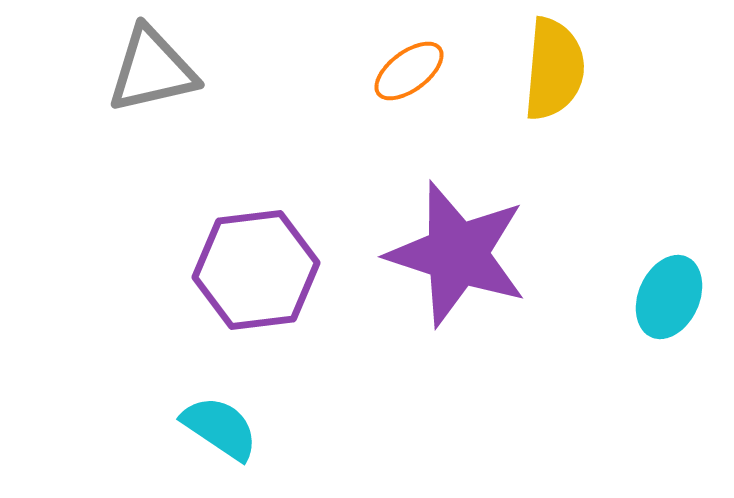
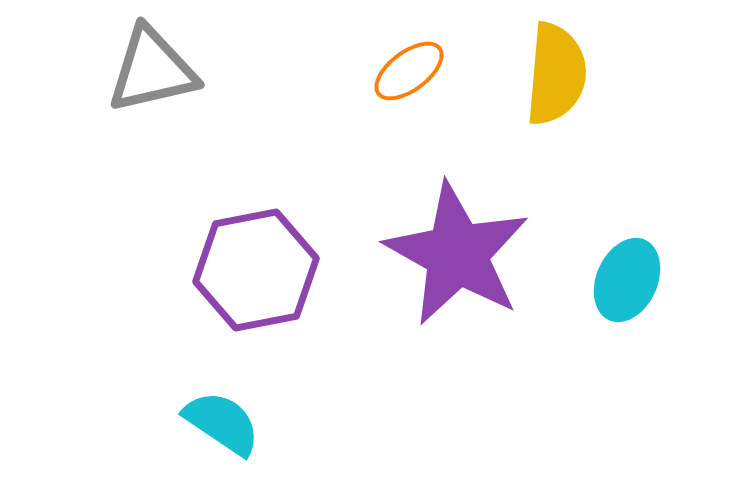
yellow semicircle: moved 2 px right, 5 px down
purple star: rotated 11 degrees clockwise
purple hexagon: rotated 4 degrees counterclockwise
cyan ellipse: moved 42 px left, 17 px up
cyan semicircle: moved 2 px right, 5 px up
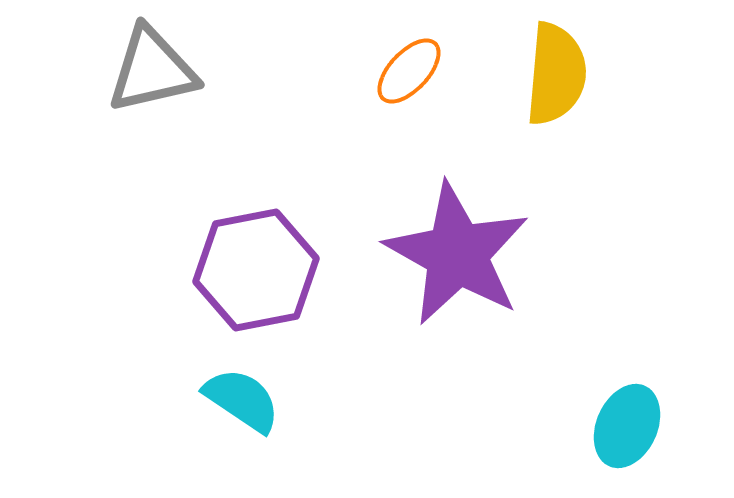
orange ellipse: rotated 10 degrees counterclockwise
cyan ellipse: moved 146 px down
cyan semicircle: moved 20 px right, 23 px up
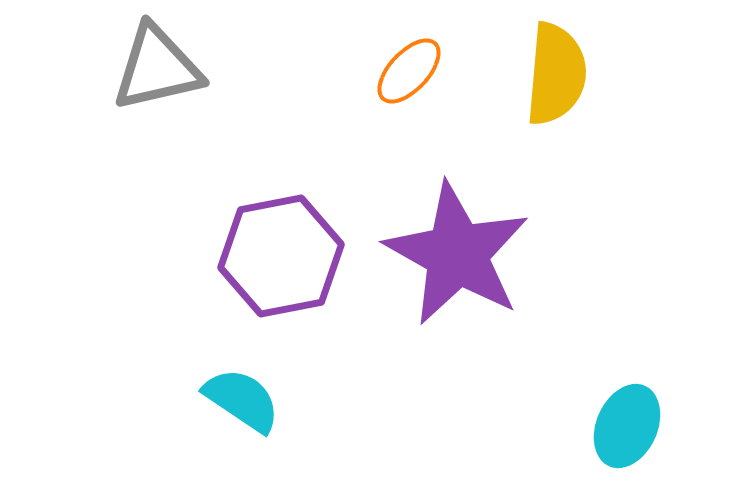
gray triangle: moved 5 px right, 2 px up
purple hexagon: moved 25 px right, 14 px up
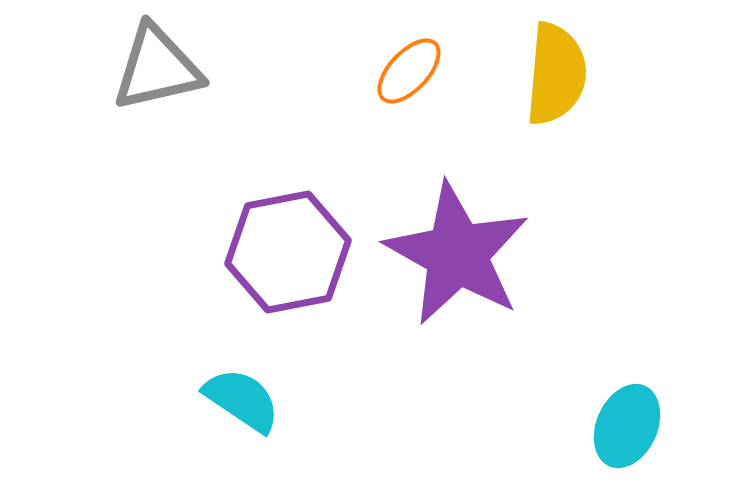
purple hexagon: moved 7 px right, 4 px up
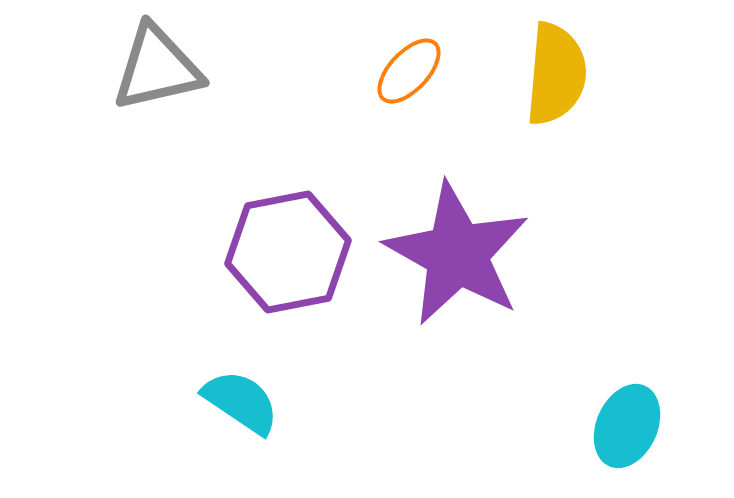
cyan semicircle: moved 1 px left, 2 px down
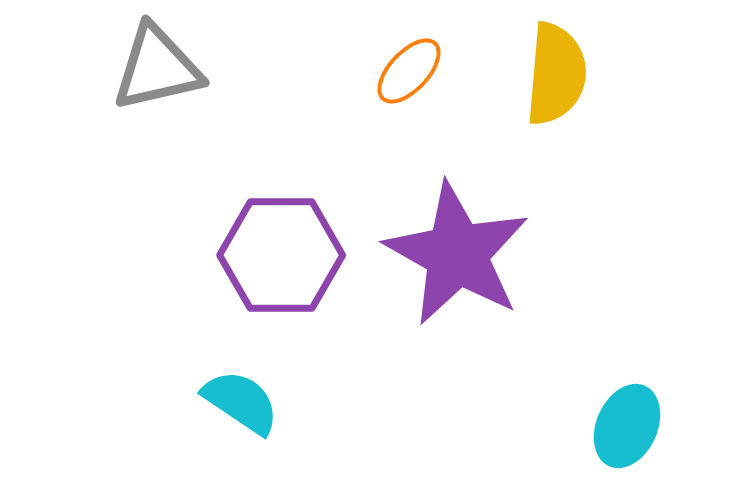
purple hexagon: moved 7 px left, 3 px down; rotated 11 degrees clockwise
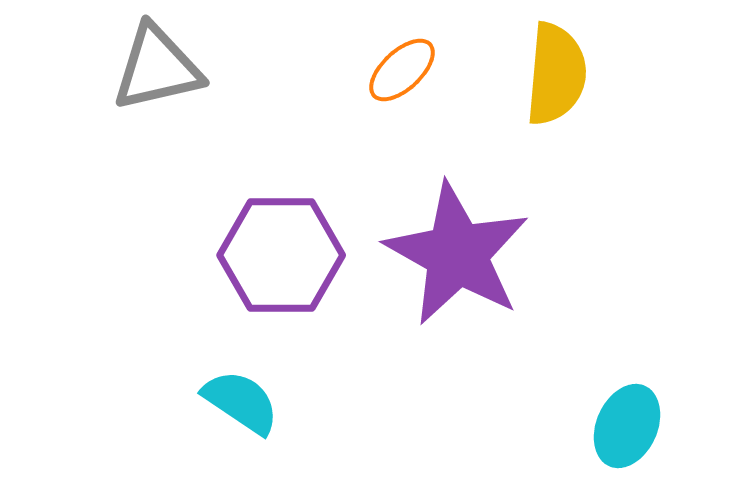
orange ellipse: moved 7 px left, 1 px up; rotated 4 degrees clockwise
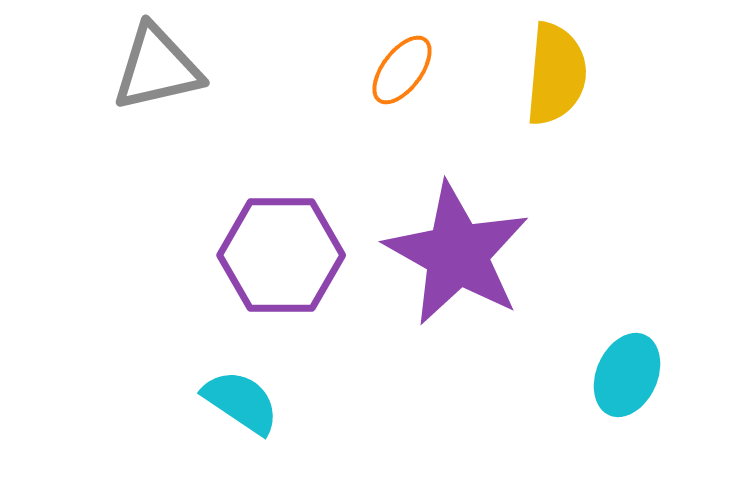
orange ellipse: rotated 10 degrees counterclockwise
cyan ellipse: moved 51 px up
